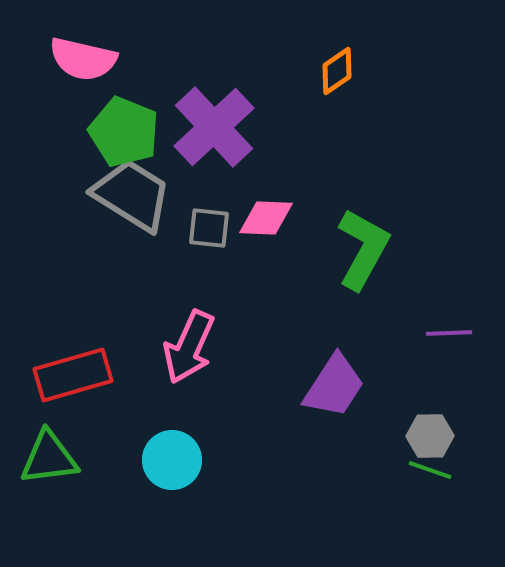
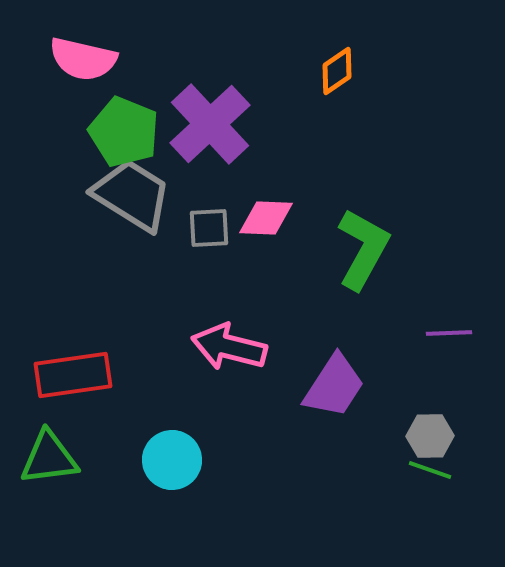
purple cross: moved 4 px left, 3 px up
gray square: rotated 9 degrees counterclockwise
pink arrow: moved 40 px right; rotated 80 degrees clockwise
red rectangle: rotated 8 degrees clockwise
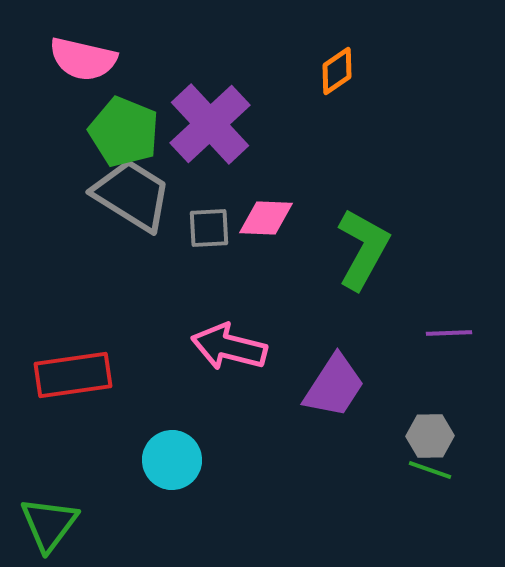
green triangle: moved 66 px down; rotated 46 degrees counterclockwise
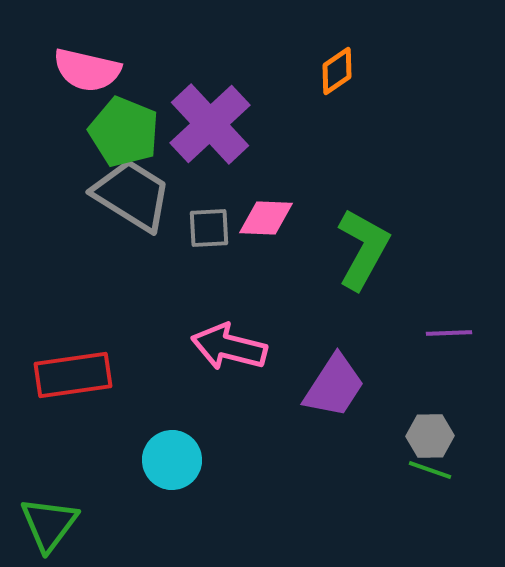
pink semicircle: moved 4 px right, 11 px down
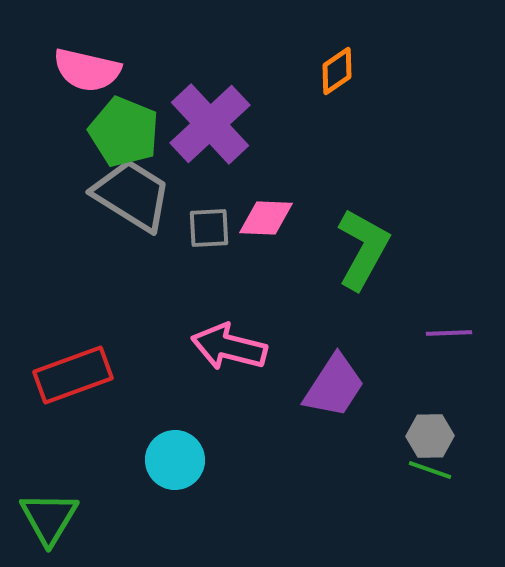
red rectangle: rotated 12 degrees counterclockwise
cyan circle: moved 3 px right
green triangle: moved 6 px up; rotated 6 degrees counterclockwise
